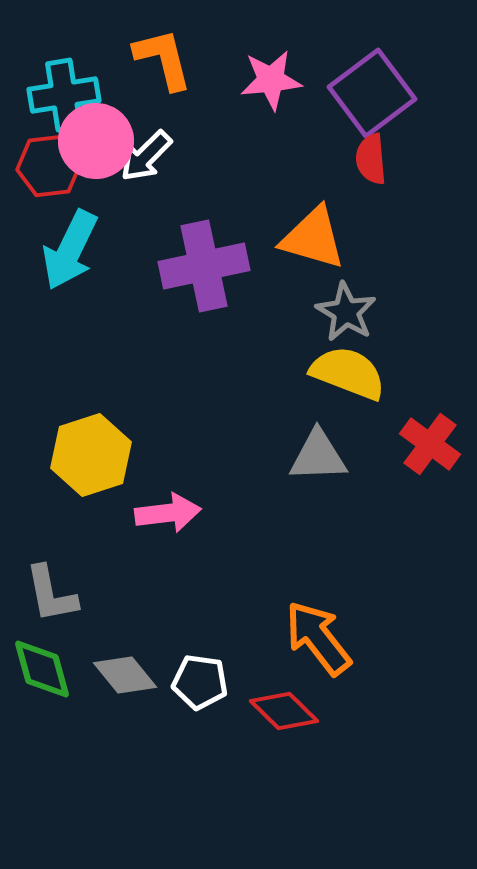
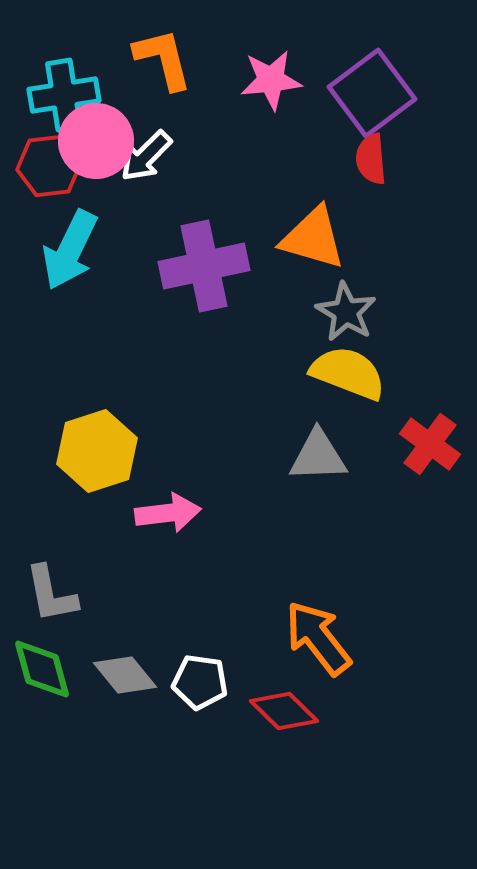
yellow hexagon: moved 6 px right, 4 px up
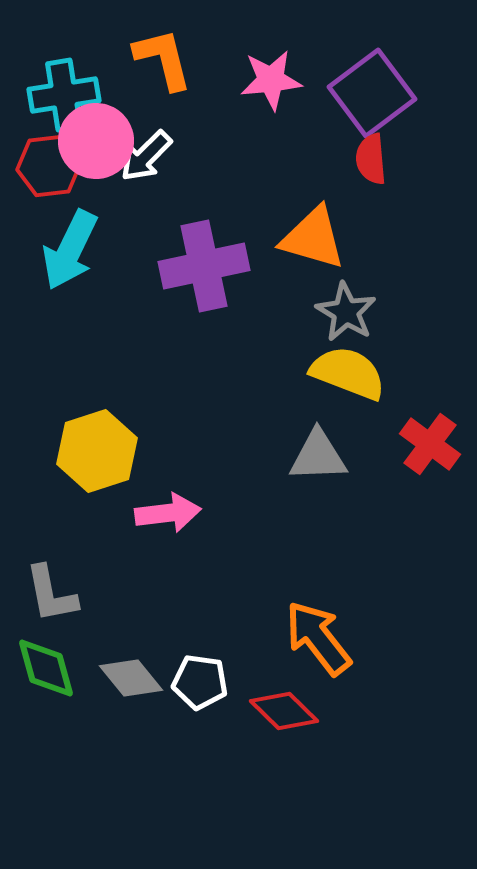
green diamond: moved 4 px right, 1 px up
gray diamond: moved 6 px right, 3 px down
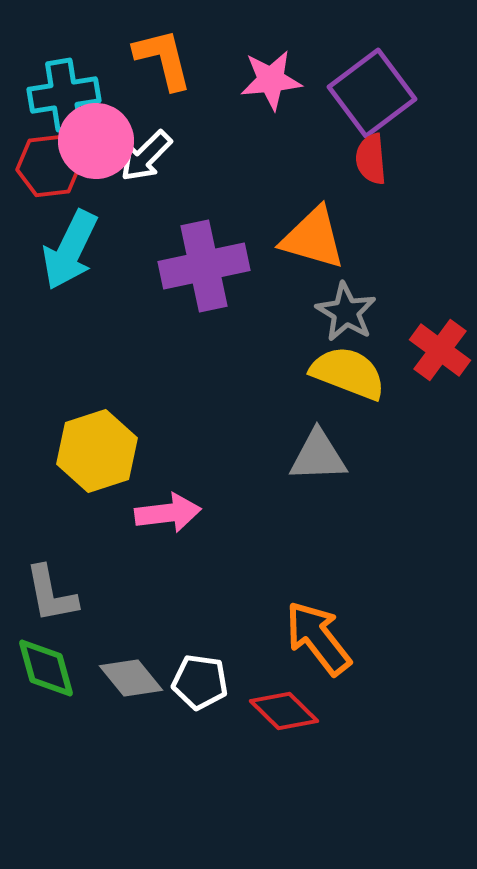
red cross: moved 10 px right, 94 px up
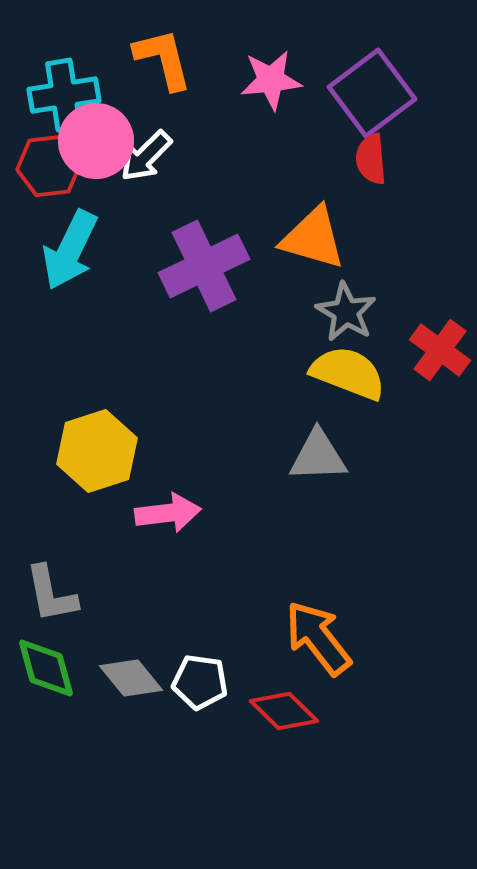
purple cross: rotated 14 degrees counterclockwise
